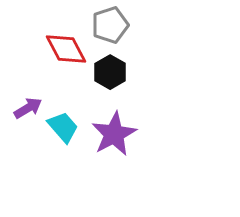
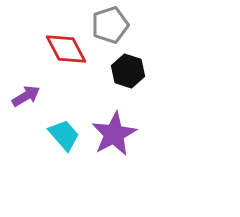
black hexagon: moved 18 px right, 1 px up; rotated 12 degrees counterclockwise
purple arrow: moved 2 px left, 12 px up
cyan trapezoid: moved 1 px right, 8 px down
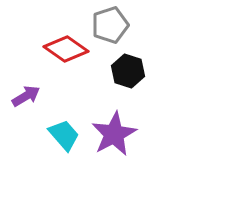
red diamond: rotated 27 degrees counterclockwise
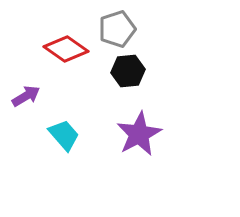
gray pentagon: moved 7 px right, 4 px down
black hexagon: rotated 24 degrees counterclockwise
purple star: moved 25 px right
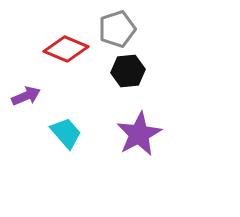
red diamond: rotated 12 degrees counterclockwise
purple arrow: rotated 8 degrees clockwise
cyan trapezoid: moved 2 px right, 2 px up
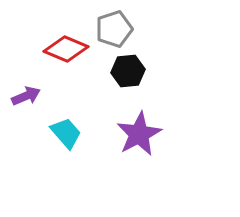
gray pentagon: moved 3 px left
